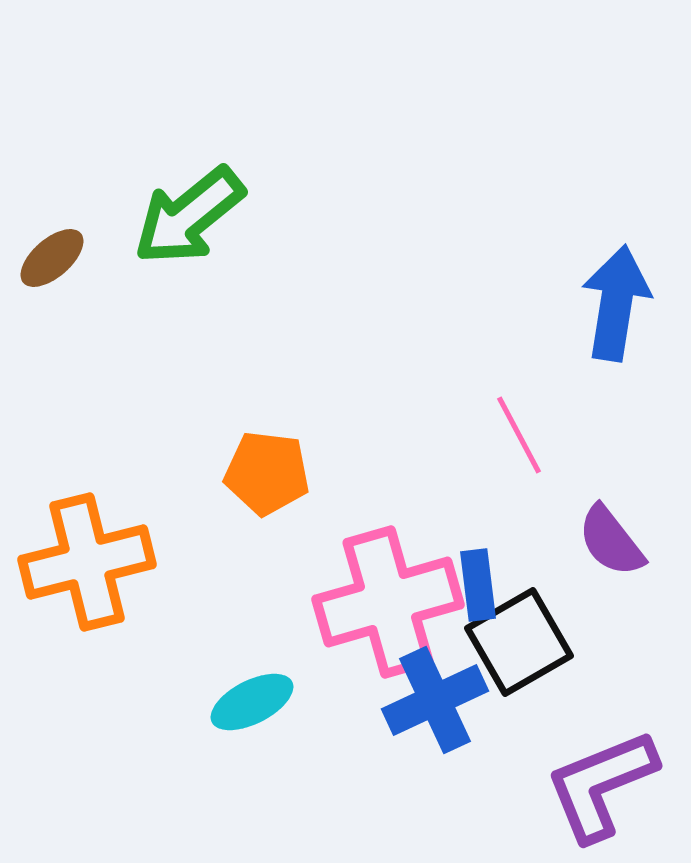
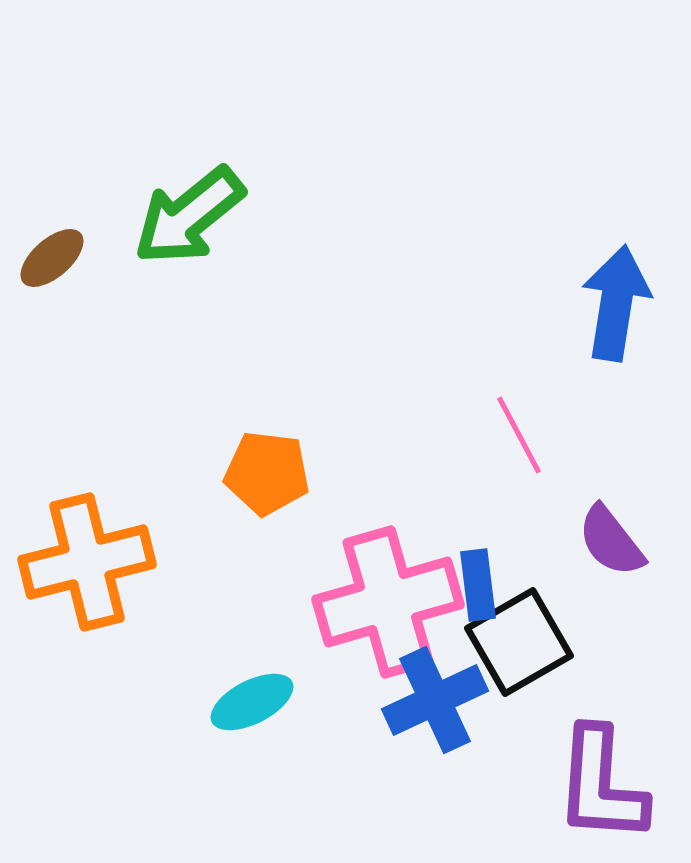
purple L-shape: rotated 64 degrees counterclockwise
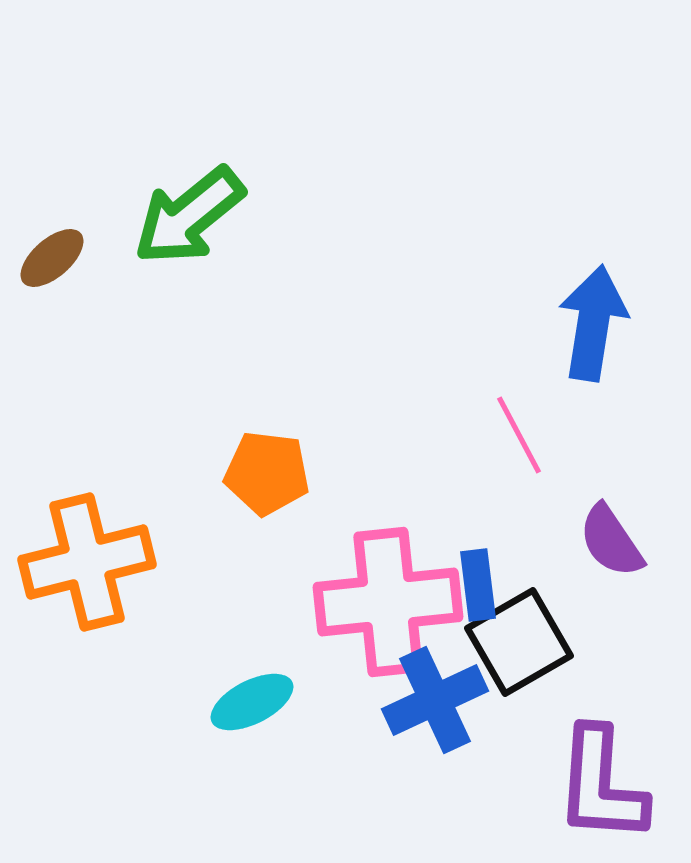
blue arrow: moved 23 px left, 20 px down
purple semicircle: rotated 4 degrees clockwise
pink cross: rotated 10 degrees clockwise
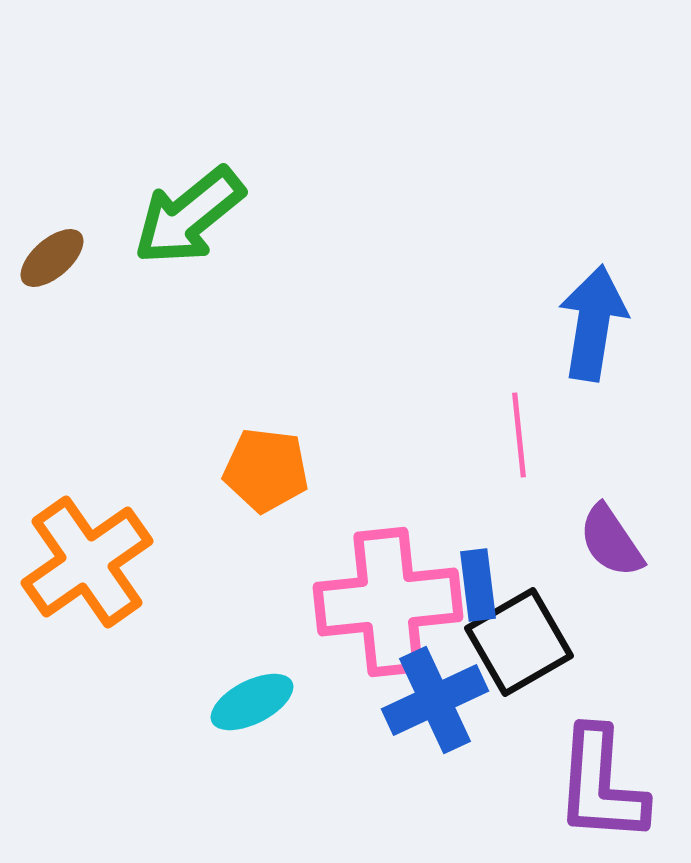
pink line: rotated 22 degrees clockwise
orange pentagon: moved 1 px left, 3 px up
orange cross: rotated 21 degrees counterclockwise
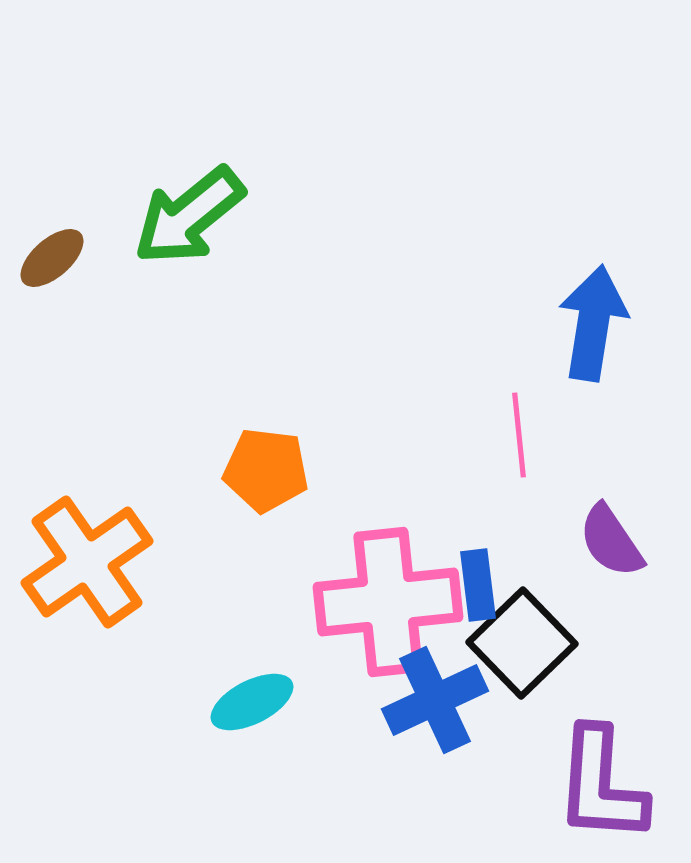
black square: moved 3 px right, 1 px down; rotated 14 degrees counterclockwise
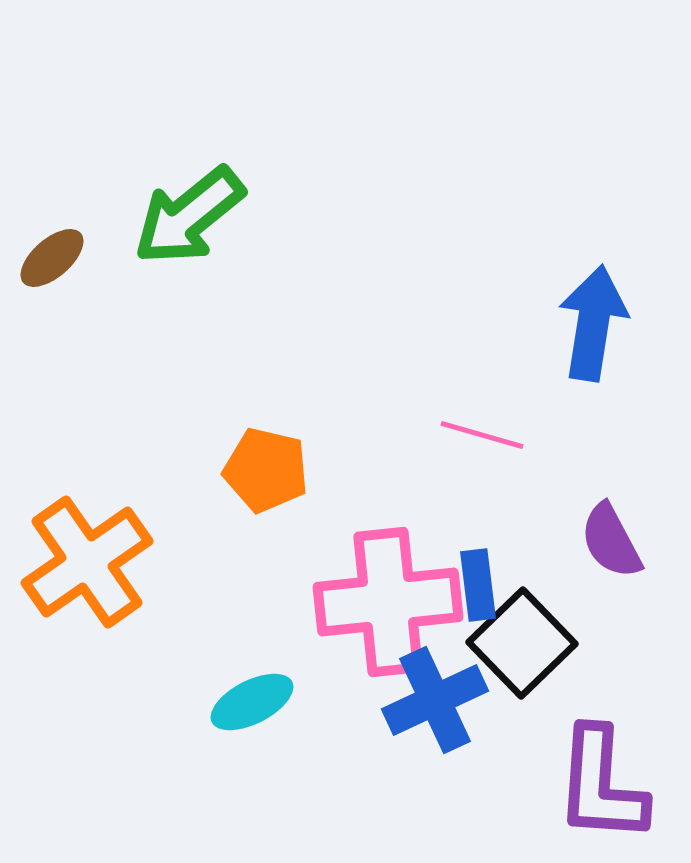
pink line: moved 37 px left; rotated 68 degrees counterclockwise
orange pentagon: rotated 6 degrees clockwise
purple semicircle: rotated 6 degrees clockwise
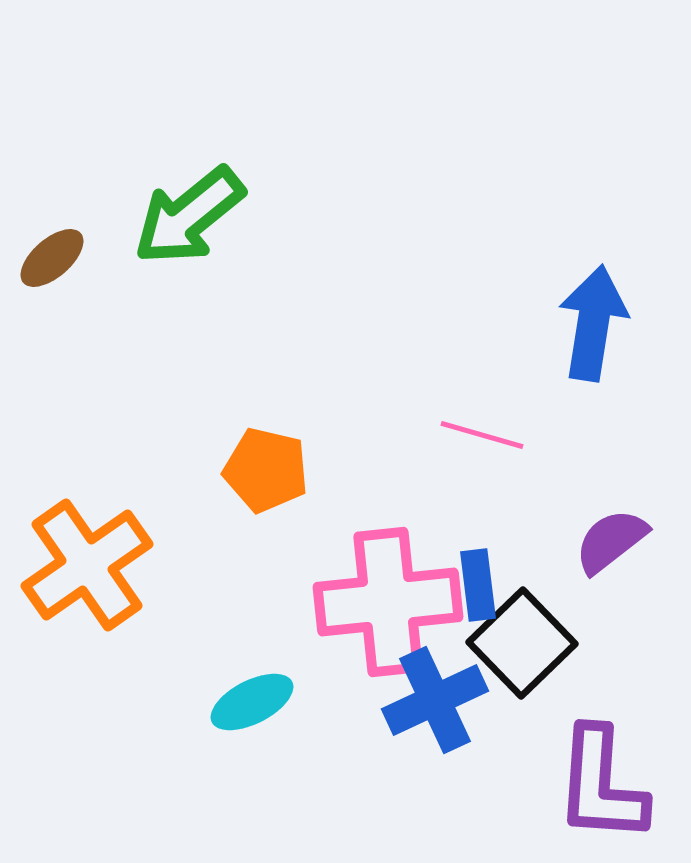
purple semicircle: rotated 80 degrees clockwise
orange cross: moved 3 px down
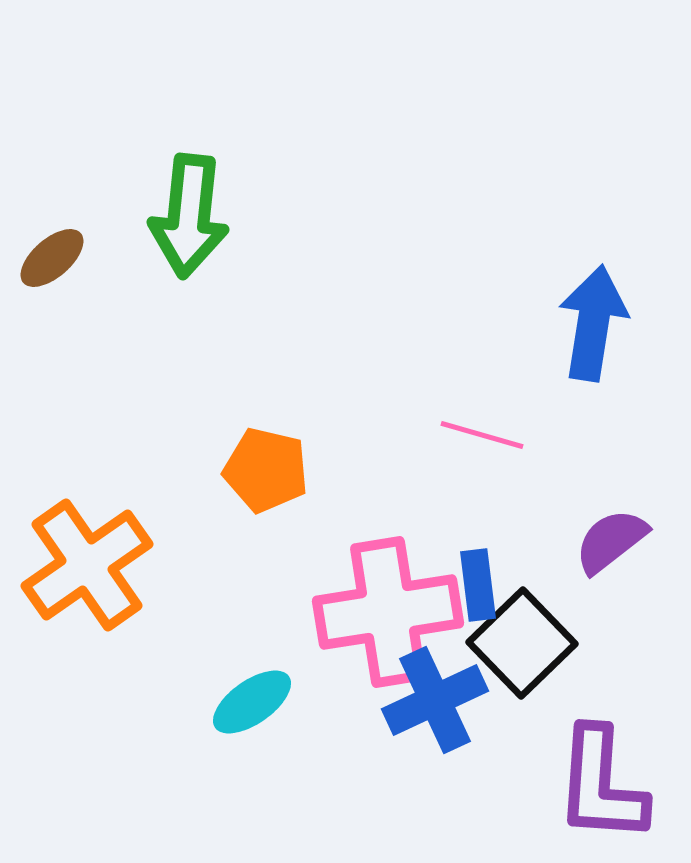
green arrow: rotated 45 degrees counterclockwise
pink cross: moved 10 px down; rotated 3 degrees counterclockwise
cyan ellipse: rotated 8 degrees counterclockwise
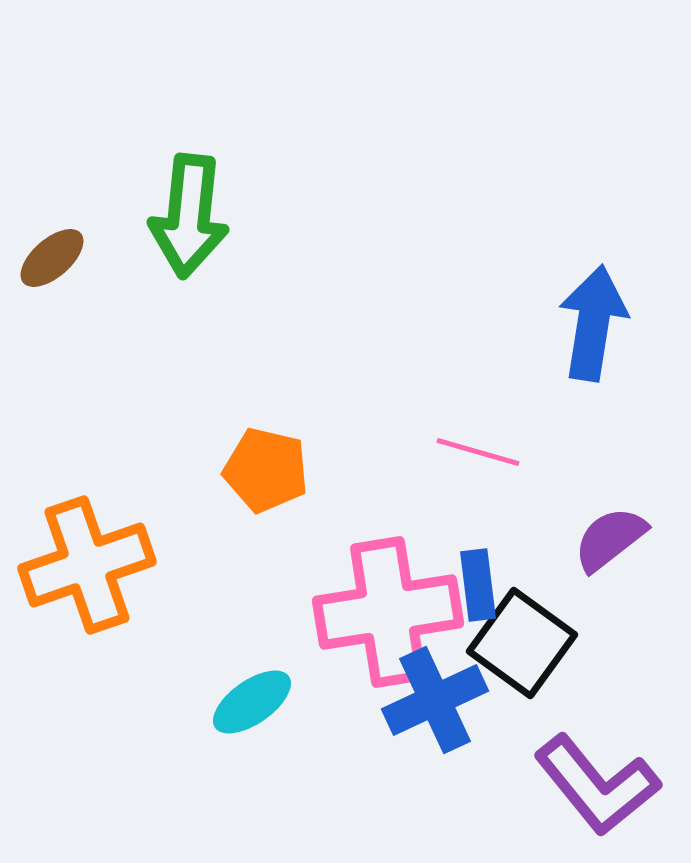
pink line: moved 4 px left, 17 px down
purple semicircle: moved 1 px left, 2 px up
orange cross: rotated 16 degrees clockwise
black square: rotated 10 degrees counterclockwise
purple L-shape: moved 4 px left; rotated 43 degrees counterclockwise
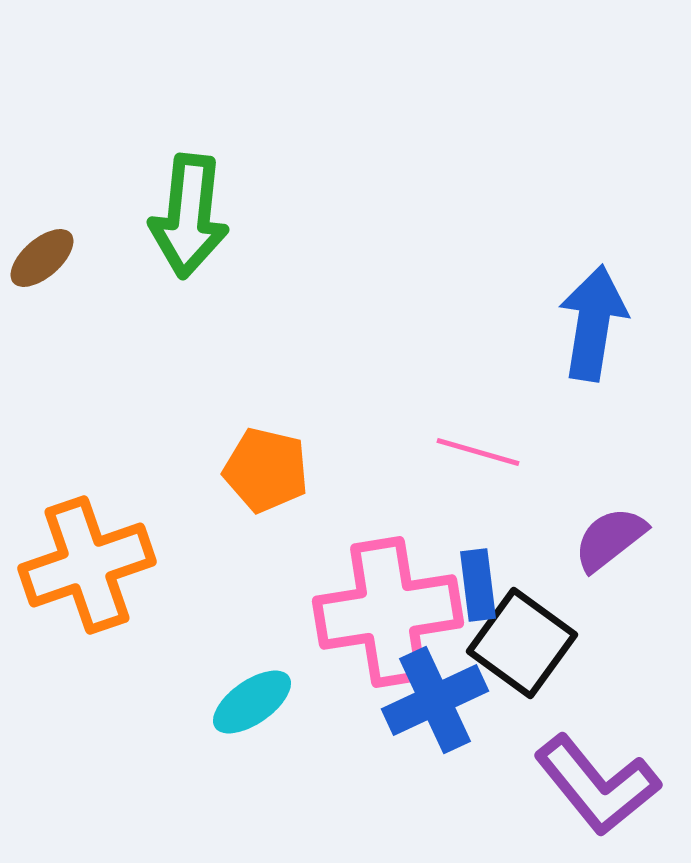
brown ellipse: moved 10 px left
